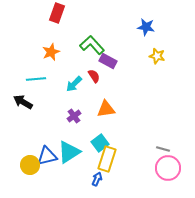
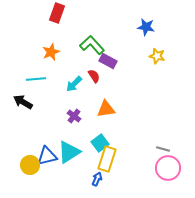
purple cross: rotated 16 degrees counterclockwise
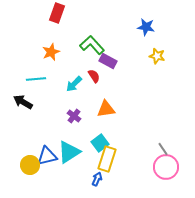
gray line: rotated 40 degrees clockwise
pink circle: moved 2 px left, 1 px up
